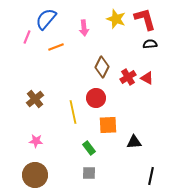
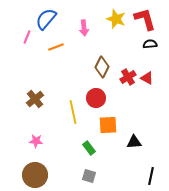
gray square: moved 3 px down; rotated 16 degrees clockwise
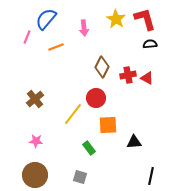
yellow star: rotated 12 degrees clockwise
red cross: moved 2 px up; rotated 21 degrees clockwise
yellow line: moved 2 px down; rotated 50 degrees clockwise
gray square: moved 9 px left, 1 px down
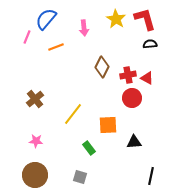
red circle: moved 36 px right
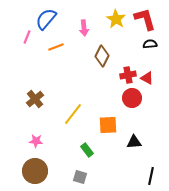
brown diamond: moved 11 px up
green rectangle: moved 2 px left, 2 px down
brown circle: moved 4 px up
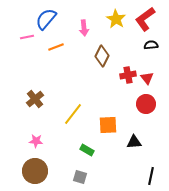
red L-shape: rotated 110 degrees counterclockwise
pink line: rotated 56 degrees clockwise
black semicircle: moved 1 px right, 1 px down
red triangle: rotated 24 degrees clockwise
red circle: moved 14 px right, 6 px down
green rectangle: rotated 24 degrees counterclockwise
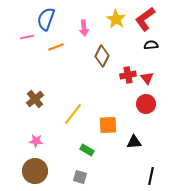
blue semicircle: rotated 20 degrees counterclockwise
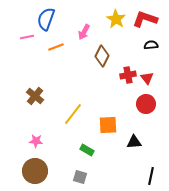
red L-shape: rotated 55 degrees clockwise
pink arrow: moved 4 px down; rotated 35 degrees clockwise
brown cross: moved 3 px up; rotated 12 degrees counterclockwise
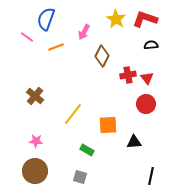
pink line: rotated 48 degrees clockwise
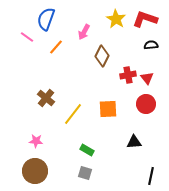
orange line: rotated 28 degrees counterclockwise
brown cross: moved 11 px right, 2 px down
orange square: moved 16 px up
gray square: moved 5 px right, 4 px up
